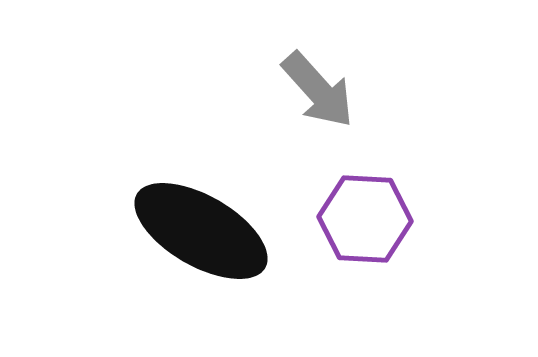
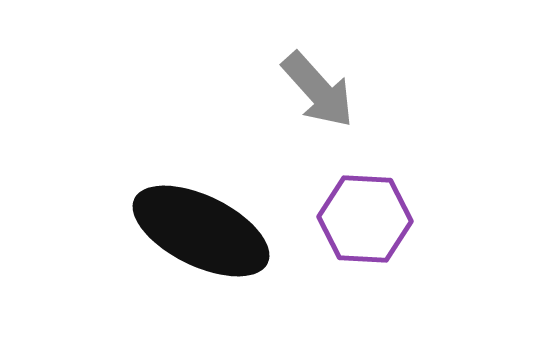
black ellipse: rotated 4 degrees counterclockwise
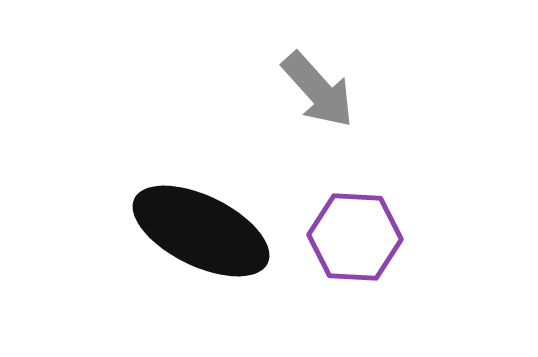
purple hexagon: moved 10 px left, 18 px down
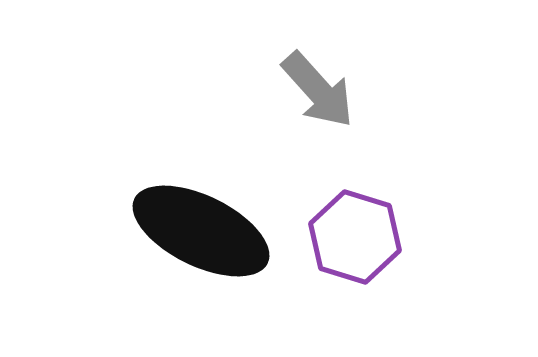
purple hexagon: rotated 14 degrees clockwise
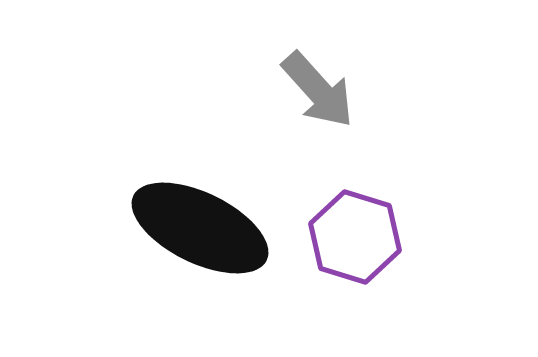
black ellipse: moved 1 px left, 3 px up
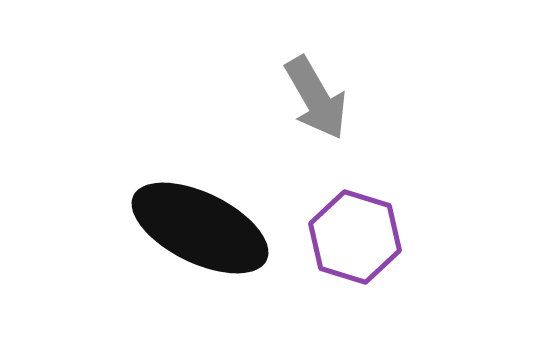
gray arrow: moved 2 px left, 8 px down; rotated 12 degrees clockwise
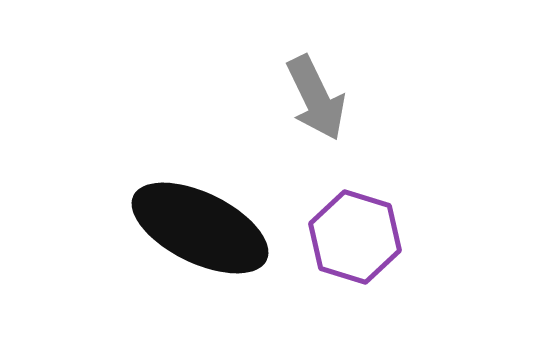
gray arrow: rotated 4 degrees clockwise
